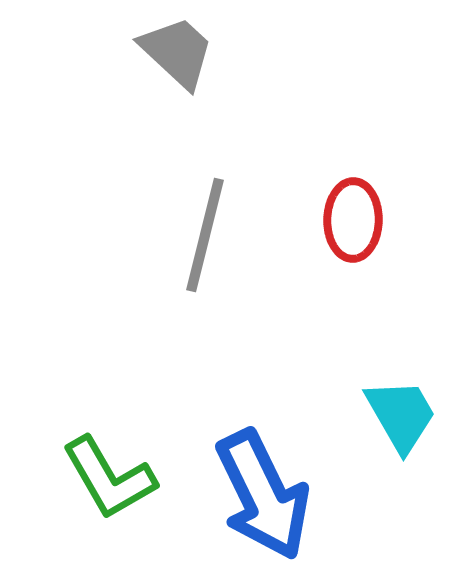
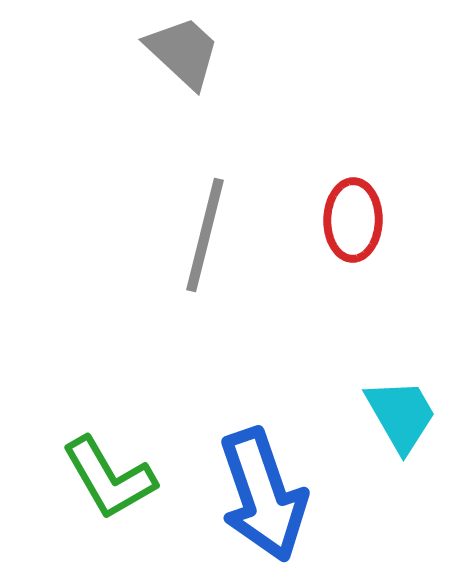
gray trapezoid: moved 6 px right
blue arrow: rotated 7 degrees clockwise
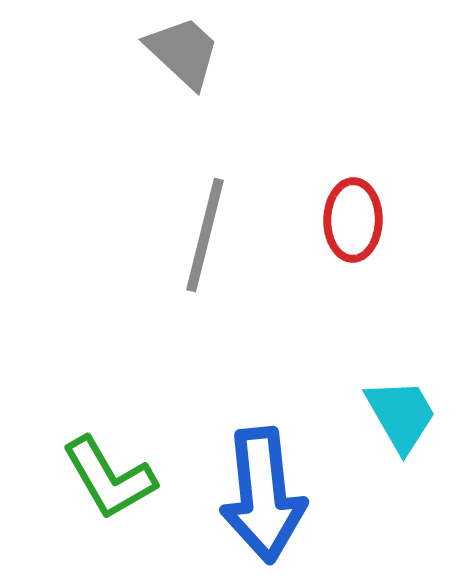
blue arrow: rotated 13 degrees clockwise
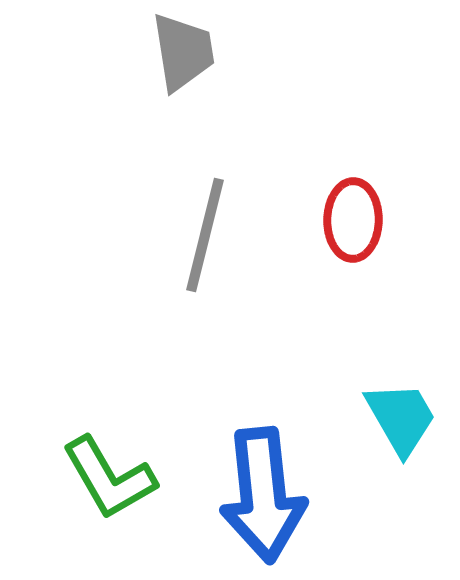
gray trapezoid: rotated 38 degrees clockwise
cyan trapezoid: moved 3 px down
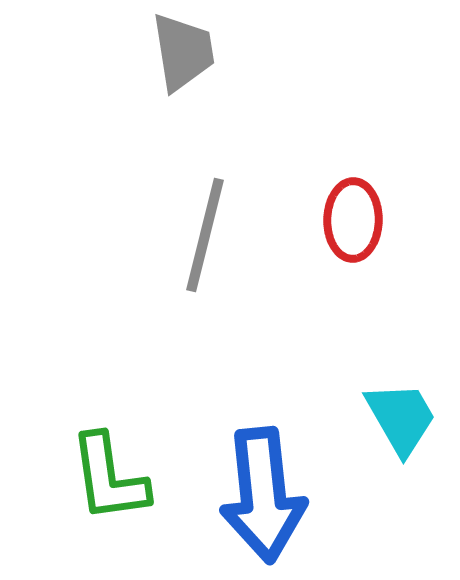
green L-shape: rotated 22 degrees clockwise
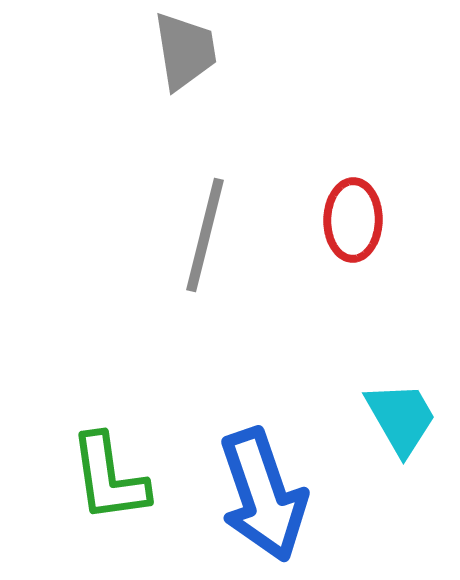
gray trapezoid: moved 2 px right, 1 px up
blue arrow: rotated 13 degrees counterclockwise
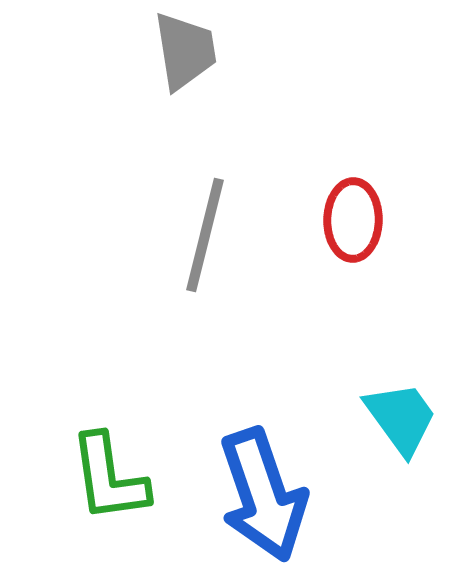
cyan trapezoid: rotated 6 degrees counterclockwise
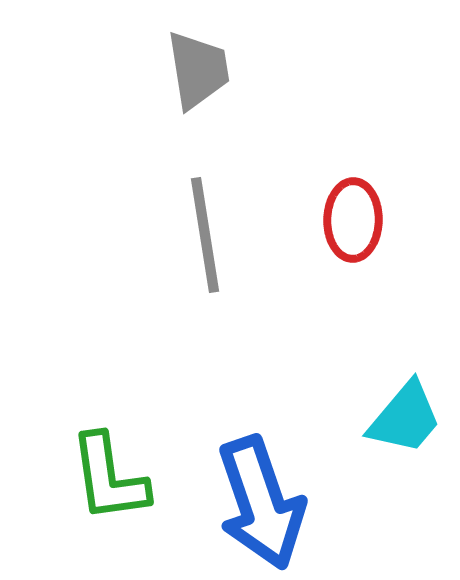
gray trapezoid: moved 13 px right, 19 px down
gray line: rotated 23 degrees counterclockwise
cyan trapezoid: moved 4 px right; rotated 76 degrees clockwise
blue arrow: moved 2 px left, 8 px down
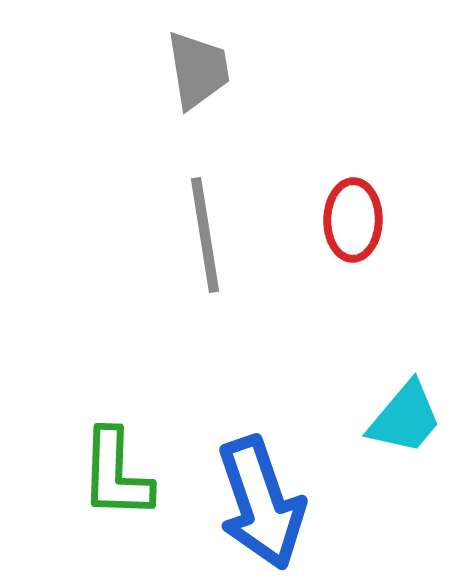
green L-shape: moved 7 px right, 4 px up; rotated 10 degrees clockwise
